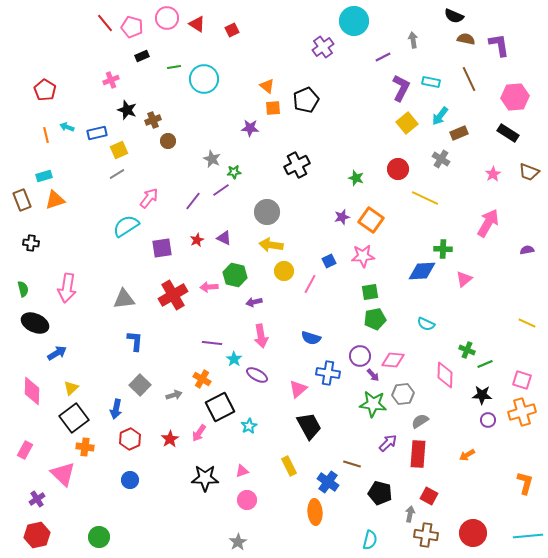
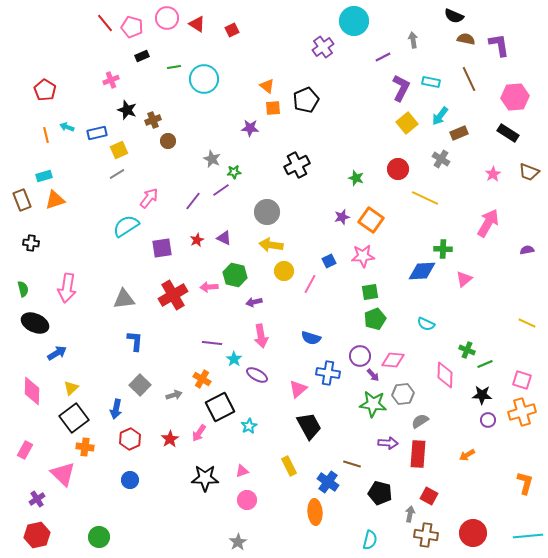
green pentagon at (375, 319): rotated 10 degrees counterclockwise
purple arrow at (388, 443): rotated 48 degrees clockwise
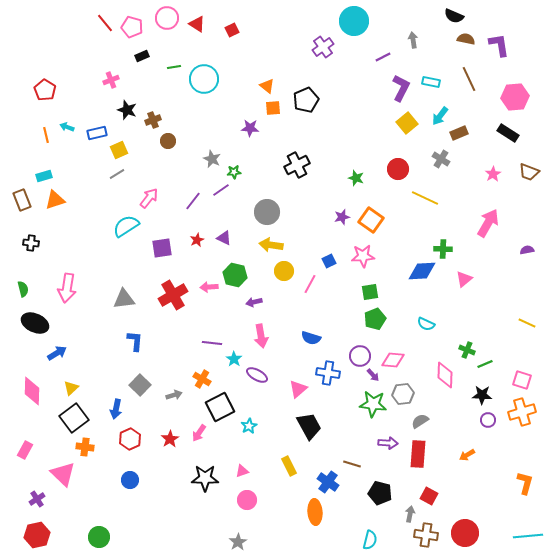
red circle at (473, 533): moved 8 px left
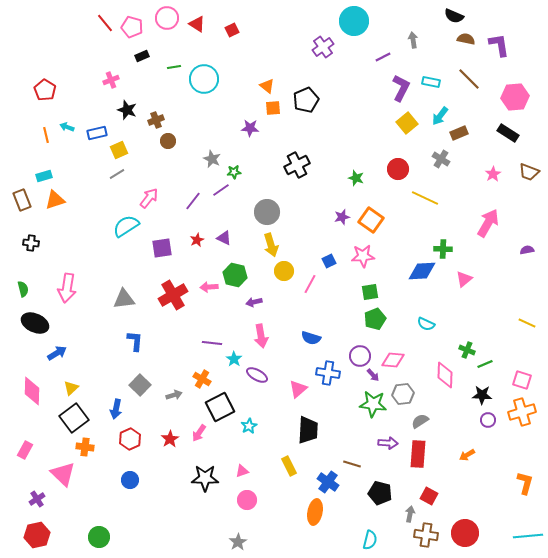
brown line at (469, 79): rotated 20 degrees counterclockwise
brown cross at (153, 120): moved 3 px right
yellow arrow at (271, 245): rotated 115 degrees counterclockwise
black trapezoid at (309, 426): moved 1 px left, 4 px down; rotated 32 degrees clockwise
orange ellipse at (315, 512): rotated 15 degrees clockwise
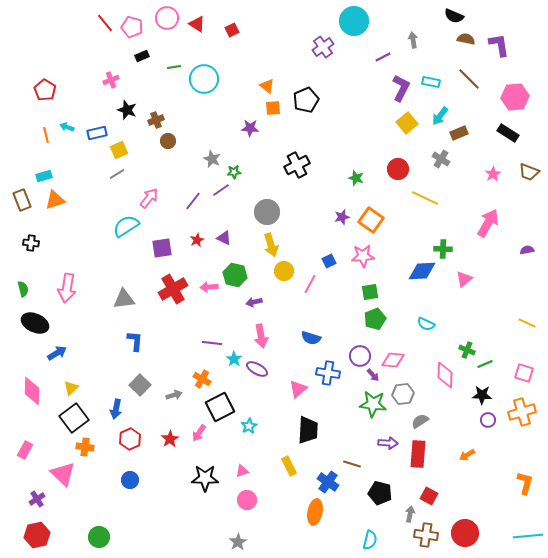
red cross at (173, 295): moved 6 px up
purple ellipse at (257, 375): moved 6 px up
pink square at (522, 380): moved 2 px right, 7 px up
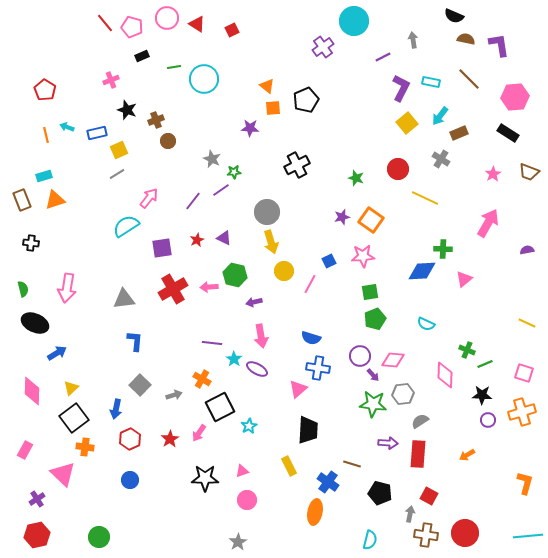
yellow arrow at (271, 245): moved 3 px up
blue cross at (328, 373): moved 10 px left, 5 px up
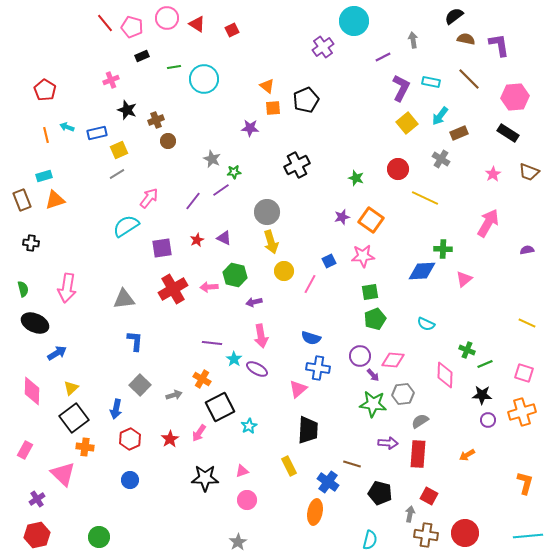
black semicircle at (454, 16): rotated 120 degrees clockwise
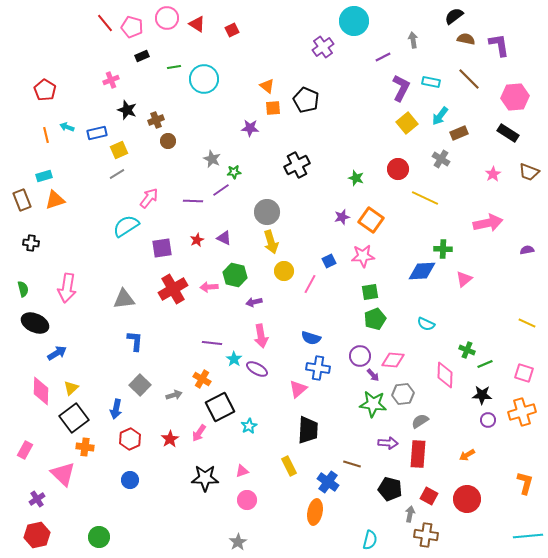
black pentagon at (306, 100): rotated 25 degrees counterclockwise
purple line at (193, 201): rotated 54 degrees clockwise
pink arrow at (488, 223): rotated 48 degrees clockwise
pink diamond at (32, 391): moved 9 px right
black pentagon at (380, 493): moved 10 px right, 4 px up
red circle at (465, 533): moved 2 px right, 34 px up
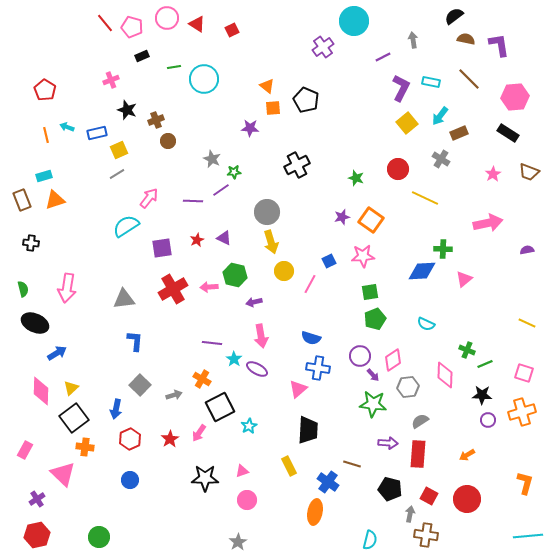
pink diamond at (393, 360): rotated 40 degrees counterclockwise
gray hexagon at (403, 394): moved 5 px right, 7 px up
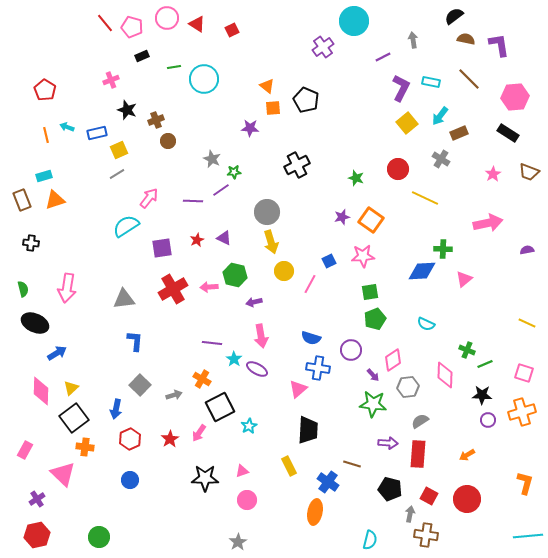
purple circle at (360, 356): moved 9 px left, 6 px up
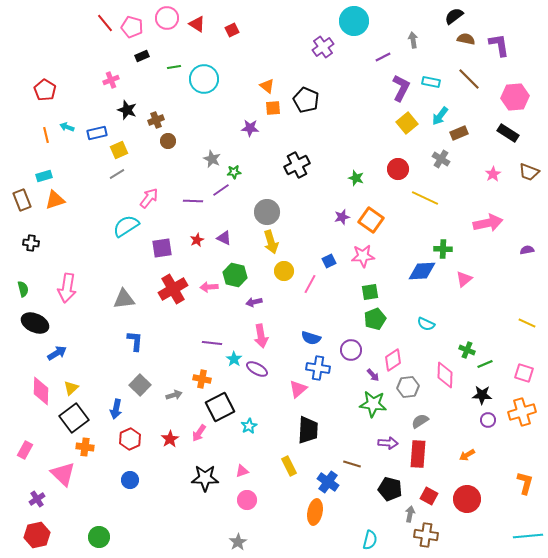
orange cross at (202, 379): rotated 18 degrees counterclockwise
